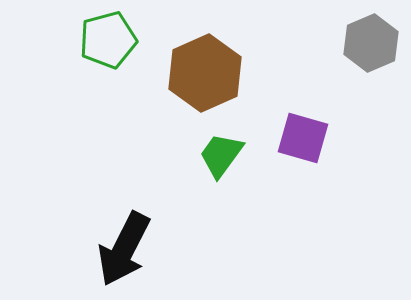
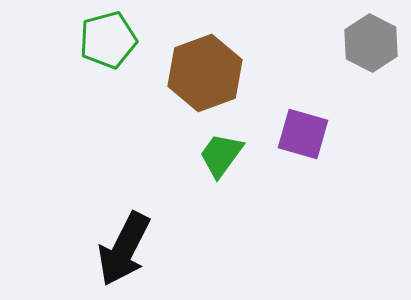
gray hexagon: rotated 10 degrees counterclockwise
brown hexagon: rotated 4 degrees clockwise
purple square: moved 4 px up
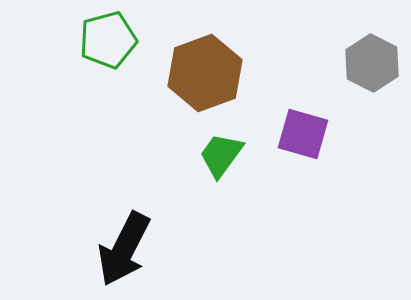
gray hexagon: moved 1 px right, 20 px down
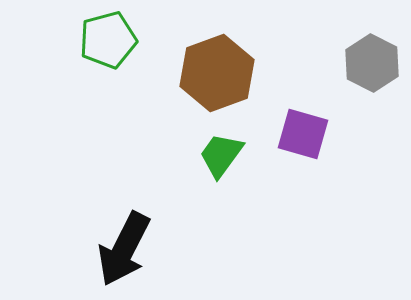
brown hexagon: moved 12 px right
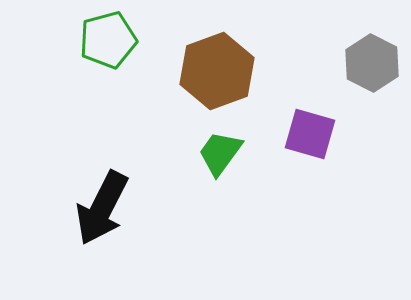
brown hexagon: moved 2 px up
purple square: moved 7 px right
green trapezoid: moved 1 px left, 2 px up
black arrow: moved 22 px left, 41 px up
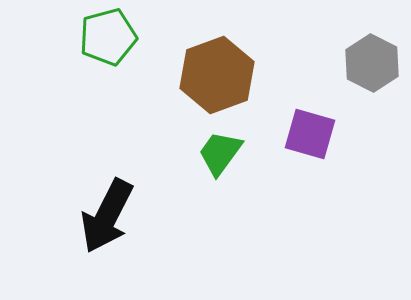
green pentagon: moved 3 px up
brown hexagon: moved 4 px down
black arrow: moved 5 px right, 8 px down
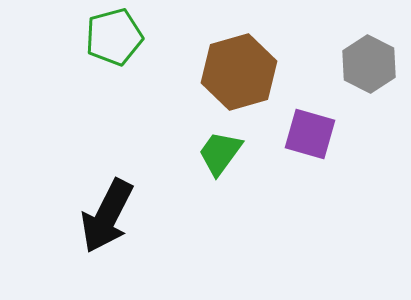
green pentagon: moved 6 px right
gray hexagon: moved 3 px left, 1 px down
brown hexagon: moved 22 px right, 3 px up; rotated 4 degrees clockwise
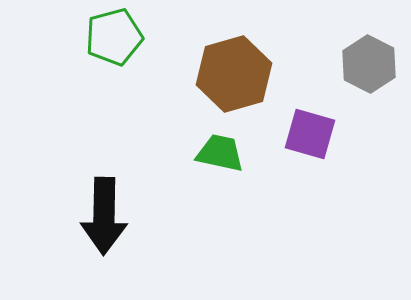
brown hexagon: moved 5 px left, 2 px down
green trapezoid: rotated 66 degrees clockwise
black arrow: moved 3 px left; rotated 26 degrees counterclockwise
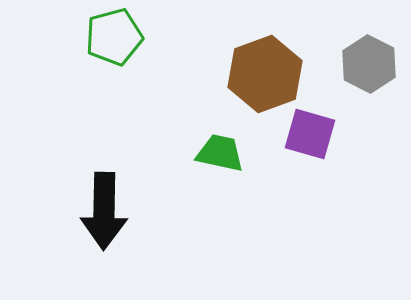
brown hexagon: moved 31 px right; rotated 4 degrees counterclockwise
black arrow: moved 5 px up
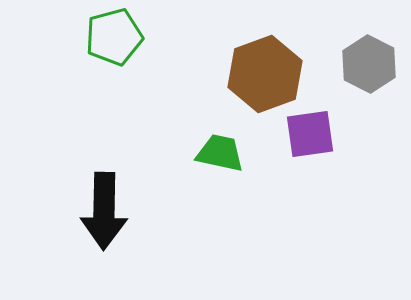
purple square: rotated 24 degrees counterclockwise
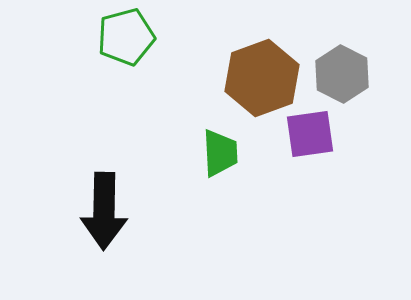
green pentagon: moved 12 px right
gray hexagon: moved 27 px left, 10 px down
brown hexagon: moved 3 px left, 4 px down
green trapezoid: rotated 75 degrees clockwise
